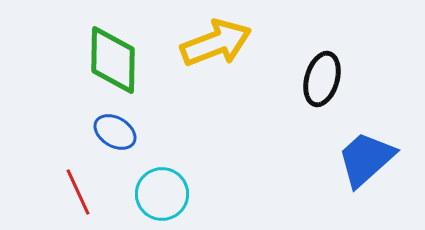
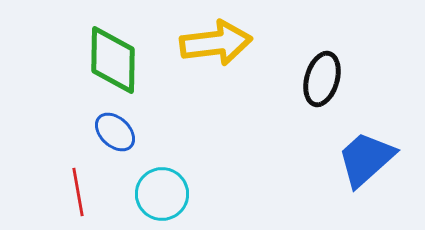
yellow arrow: rotated 14 degrees clockwise
blue ellipse: rotated 12 degrees clockwise
red line: rotated 15 degrees clockwise
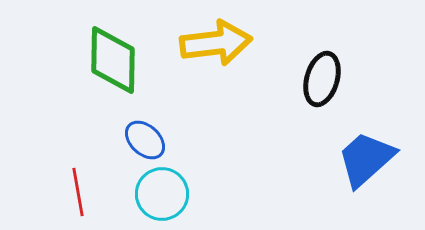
blue ellipse: moved 30 px right, 8 px down
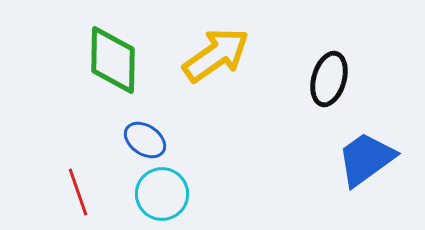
yellow arrow: moved 12 px down; rotated 28 degrees counterclockwise
black ellipse: moved 7 px right
blue ellipse: rotated 9 degrees counterclockwise
blue trapezoid: rotated 6 degrees clockwise
red line: rotated 9 degrees counterclockwise
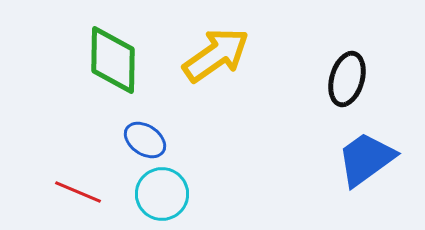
black ellipse: moved 18 px right
red line: rotated 48 degrees counterclockwise
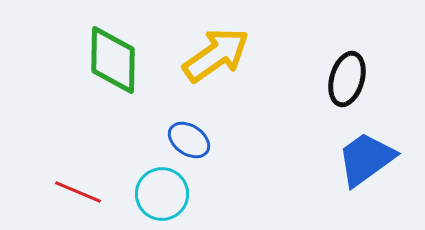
blue ellipse: moved 44 px right
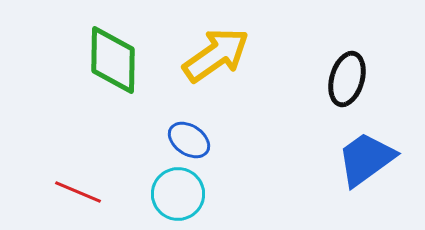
cyan circle: moved 16 px right
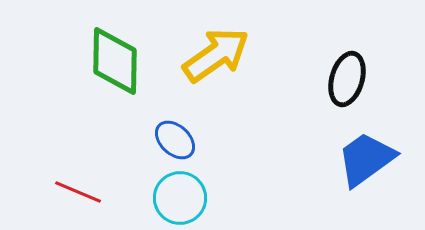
green diamond: moved 2 px right, 1 px down
blue ellipse: moved 14 px left; rotated 9 degrees clockwise
cyan circle: moved 2 px right, 4 px down
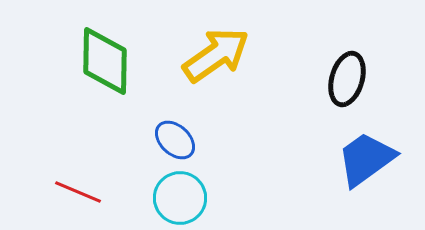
green diamond: moved 10 px left
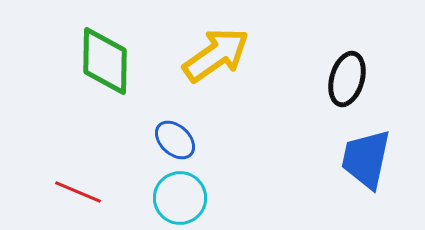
blue trapezoid: rotated 42 degrees counterclockwise
